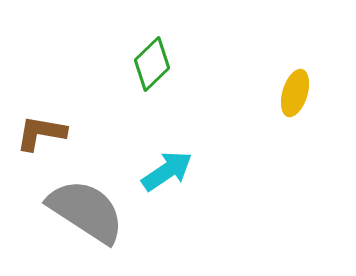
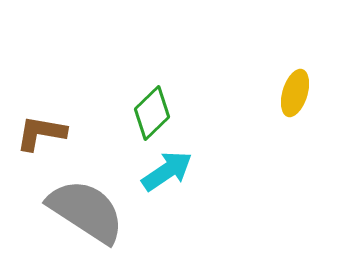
green diamond: moved 49 px down
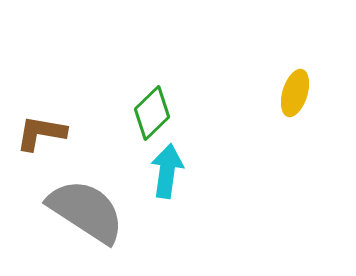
cyan arrow: rotated 48 degrees counterclockwise
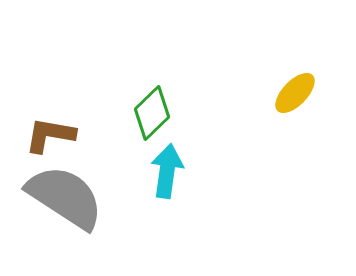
yellow ellipse: rotated 27 degrees clockwise
brown L-shape: moved 9 px right, 2 px down
gray semicircle: moved 21 px left, 14 px up
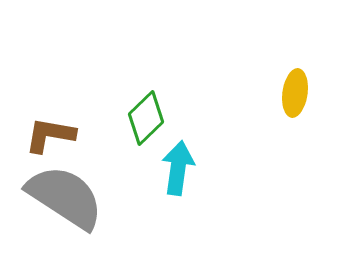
yellow ellipse: rotated 36 degrees counterclockwise
green diamond: moved 6 px left, 5 px down
cyan arrow: moved 11 px right, 3 px up
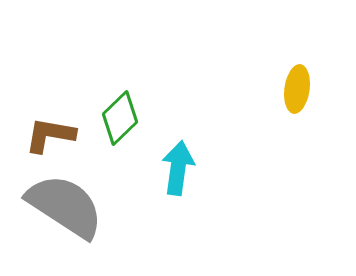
yellow ellipse: moved 2 px right, 4 px up
green diamond: moved 26 px left
gray semicircle: moved 9 px down
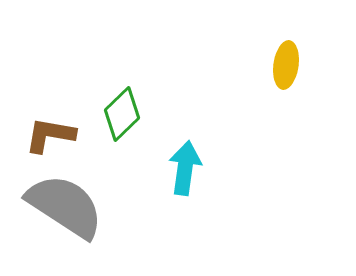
yellow ellipse: moved 11 px left, 24 px up
green diamond: moved 2 px right, 4 px up
cyan arrow: moved 7 px right
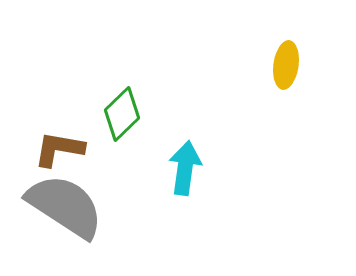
brown L-shape: moved 9 px right, 14 px down
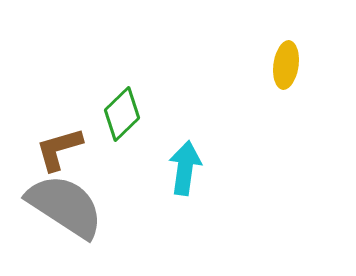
brown L-shape: rotated 26 degrees counterclockwise
